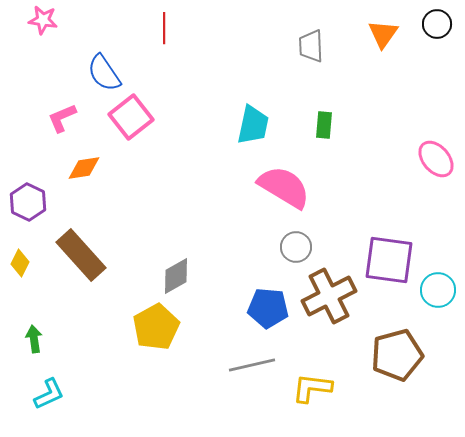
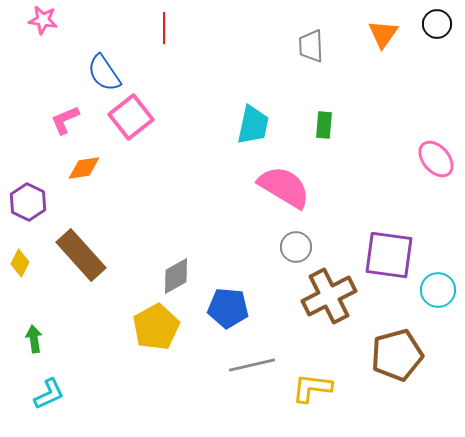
pink L-shape: moved 3 px right, 2 px down
purple square: moved 5 px up
blue pentagon: moved 40 px left
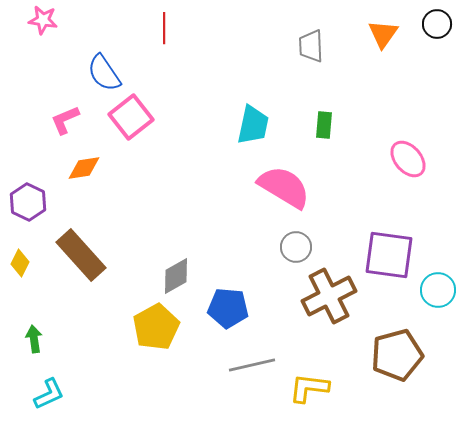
pink ellipse: moved 28 px left
yellow L-shape: moved 3 px left
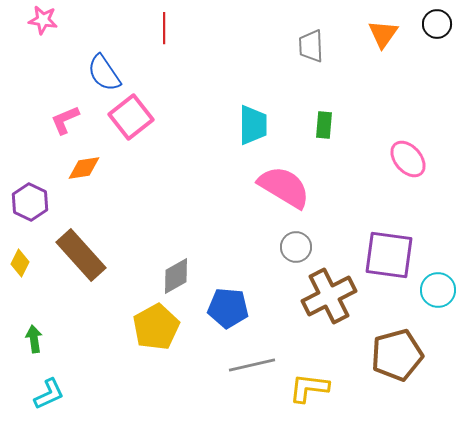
cyan trapezoid: rotated 12 degrees counterclockwise
purple hexagon: moved 2 px right
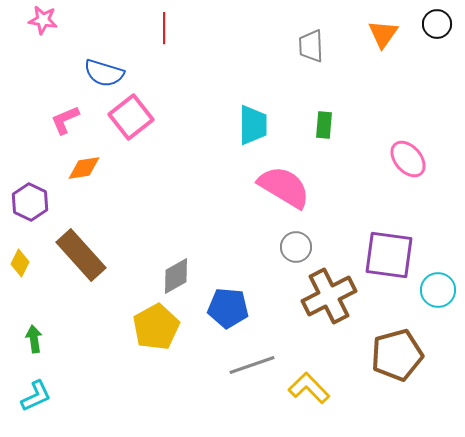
blue semicircle: rotated 39 degrees counterclockwise
gray line: rotated 6 degrees counterclockwise
yellow L-shape: rotated 39 degrees clockwise
cyan L-shape: moved 13 px left, 2 px down
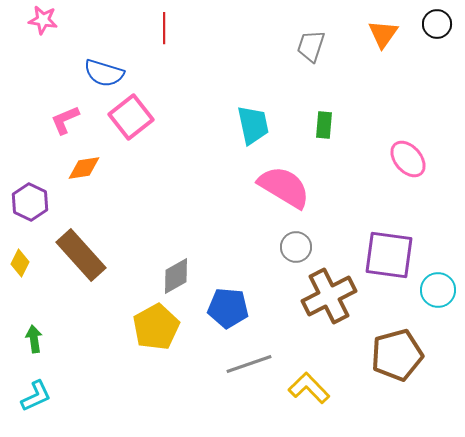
gray trapezoid: rotated 20 degrees clockwise
cyan trapezoid: rotated 12 degrees counterclockwise
gray line: moved 3 px left, 1 px up
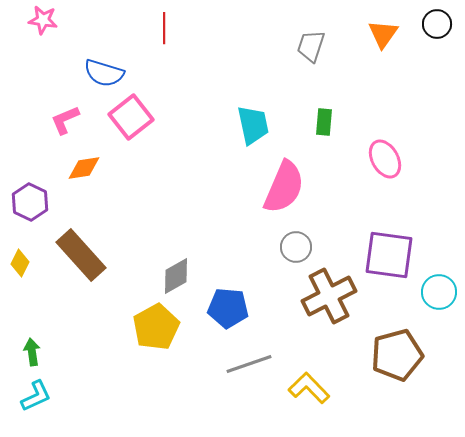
green rectangle: moved 3 px up
pink ellipse: moved 23 px left; rotated 12 degrees clockwise
pink semicircle: rotated 82 degrees clockwise
cyan circle: moved 1 px right, 2 px down
green arrow: moved 2 px left, 13 px down
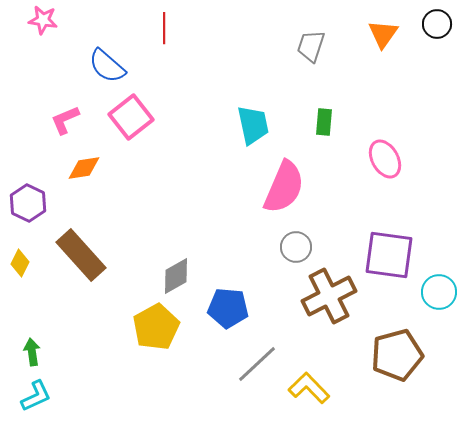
blue semicircle: moved 3 px right, 7 px up; rotated 24 degrees clockwise
purple hexagon: moved 2 px left, 1 px down
gray line: moved 8 px right; rotated 24 degrees counterclockwise
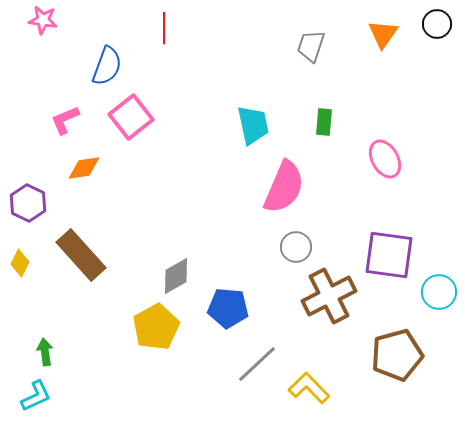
blue semicircle: rotated 111 degrees counterclockwise
green arrow: moved 13 px right
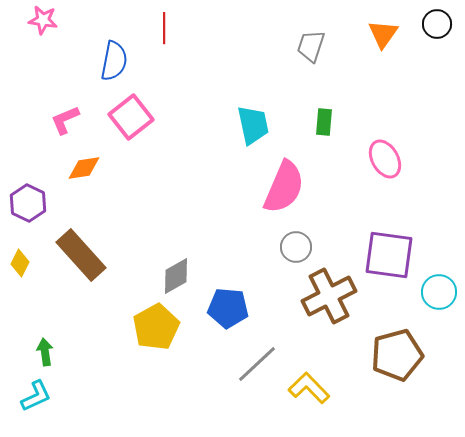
blue semicircle: moved 7 px right, 5 px up; rotated 9 degrees counterclockwise
